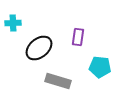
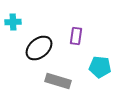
cyan cross: moved 1 px up
purple rectangle: moved 2 px left, 1 px up
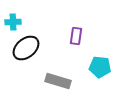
black ellipse: moved 13 px left
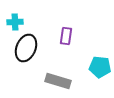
cyan cross: moved 2 px right
purple rectangle: moved 10 px left
black ellipse: rotated 28 degrees counterclockwise
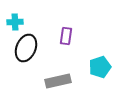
cyan pentagon: rotated 25 degrees counterclockwise
gray rectangle: rotated 30 degrees counterclockwise
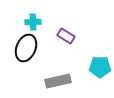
cyan cross: moved 18 px right
purple rectangle: rotated 66 degrees counterclockwise
cyan pentagon: rotated 20 degrees clockwise
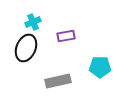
cyan cross: rotated 21 degrees counterclockwise
purple rectangle: rotated 42 degrees counterclockwise
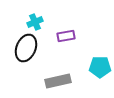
cyan cross: moved 2 px right
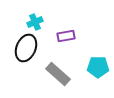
cyan pentagon: moved 2 px left
gray rectangle: moved 7 px up; rotated 55 degrees clockwise
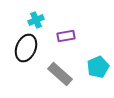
cyan cross: moved 1 px right, 2 px up
cyan pentagon: rotated 25 degrees counterclockwise
gray rectangle: moved 2 px right
